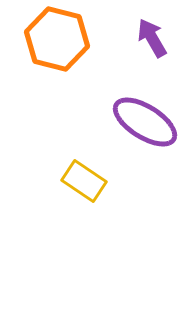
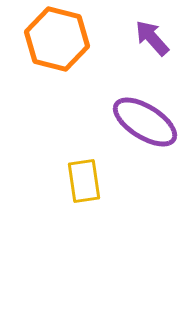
purple arrow: rotated 12 degrees counterclockwise
yellow rectangle: rotated 48 degrees clockwise
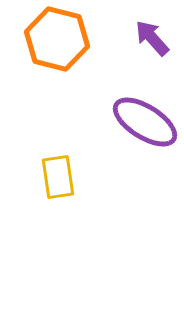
yellow rectangle: moved 26 px left, 4 px up
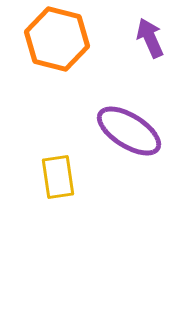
purple arrow: moved 2 px left; rotated 18 degrees clockwise
purple ellipse: moved 16 px left, 9 px down
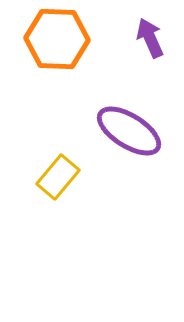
orange hexagon: rotated 12 degrees counterclockwise
yellow rectangle: rotated 48 degrees clockwise
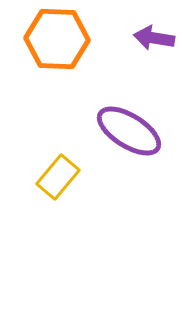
purple arrow: moved 4 px right; rotated 57 degrees counterclockwise
